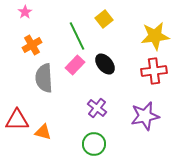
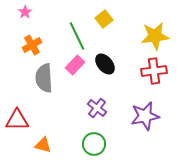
orange triangle: moved 13 px down
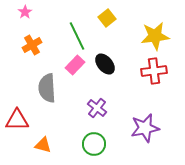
yellow square: moved 3 px right, 1 px up
gray semicircle: moved 3 px right, 10 px down
purple star: moved 12 px down
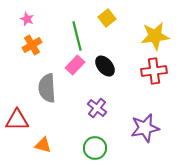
pink star: moved 2 px right, 7 px down; rotated 16 degrees counterclockwise
green line: rotated 12 degrees clockwise
black ellipse: moved 2 px down
green circle: moved 1 px right, 4 px down
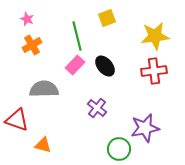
yellow square: rotated 18 degrees clockwise
gray semicircle: moved 3 px left, 1 px down; rotated 92 degrees clockwise
red triangle: rotated 20 degrees clockwise
green circle: moved 24 px right, 1 px down
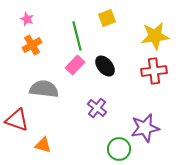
gray semicircle: rotated 8 degrees clockwise
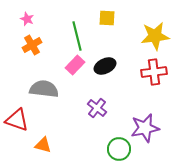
yellow square: rotated 24 degrees clockwise
black ellipse: rotated 75 degrees counterclockwise
red cross: moved 1 px down
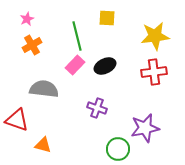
pink star: rotated 24 degrees clockwise
purple cross: rotated 18 degrees counterclockwise
green circle: moved 1 px left
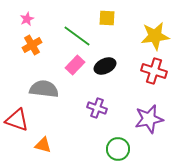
green line: rotated 40 degrees counterclockwise
red cross: moved 1 px up; rotated 25 degrees clockwise
purple star: moved 4 px right, 9 px up
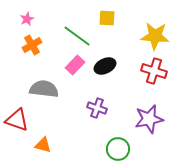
yellow star: rotated 12 degrees clockwise
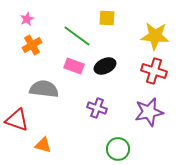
pink rectangle: moved 1 px left, 1 px down; rotated 66 degrees clockwise
purple star: moved 7 px up
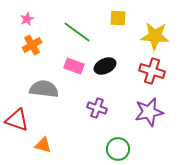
yellow square: moved 11 px right
green line: moved 4 px up
red cross: moved 2 px left
